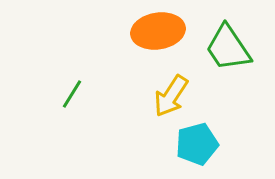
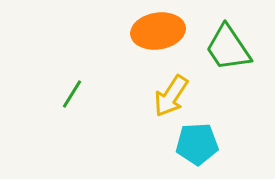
cyan pentagon: rotated 12 degrees clockwise
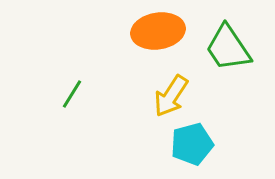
cyan pentagon: moved 5 px left; rotated 12 degrees counterclockwise
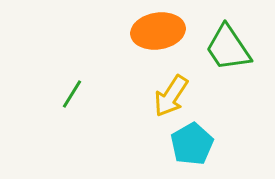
cyan pentagon: rotated 15 degrees counterclockwise
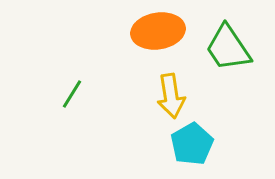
yellow arrow: rotated 42 degrees counterclockwise
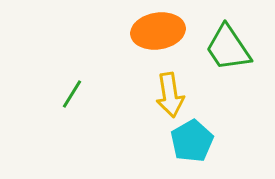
yellow arrow: moved 1 px left, 1 px up
cyan pentagon: moved 3 px up
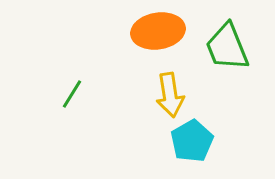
green trapezoid: moved 1 px left, 1 px up; rotated 12 degrees clockwise
